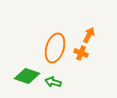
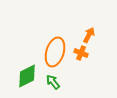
orange ellipse: moved 4 px down
green diamond: rotated 45 degrees counterclockwise
green arrow: rotated 35 degrees clockwise
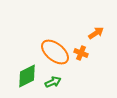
orange arrow: moved 7 px right, 2 px up; rotated 28 degrees clockwise
orange ellipse: rotated 68 degrees counterclockwise
green arrow: rotated 105 degrees clockwise
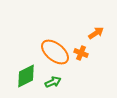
green diamond: moved 1 px left
